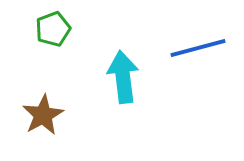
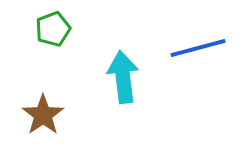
brown star: rotated 6 degrees counterclockwise
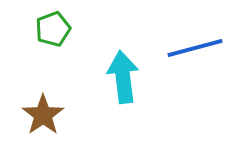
blue line: moved 3 px left
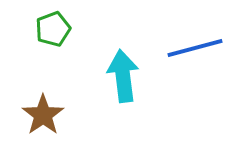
cyan arrow: moved 1 px up
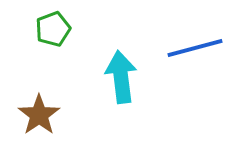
cyan arrow: moved 2 px left, 1 px down
brown star: moved 4 px left
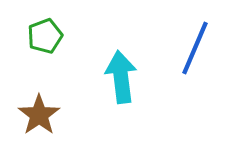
green pentagon: moved 8 px left, 7 px down
blue line: rotated 52 degrees counterclockwise
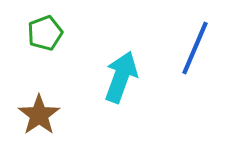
green pentagon: moved 3 px up
cyan arrow: rotated 27 degrees clockwise
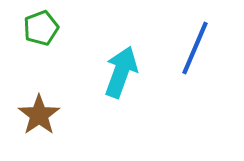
green pentagon: moved 4 px left, 5 px up
cyan arrow: moved 5 px up
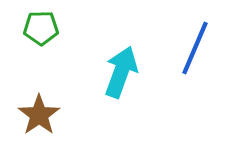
green pentagon: rotated 20 degrees clockwise
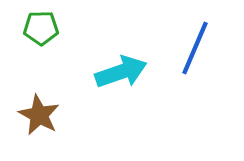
cyan arrow: rotated 51 degrees clockwise
brown star: rotated 9 degrees counterclockwise
